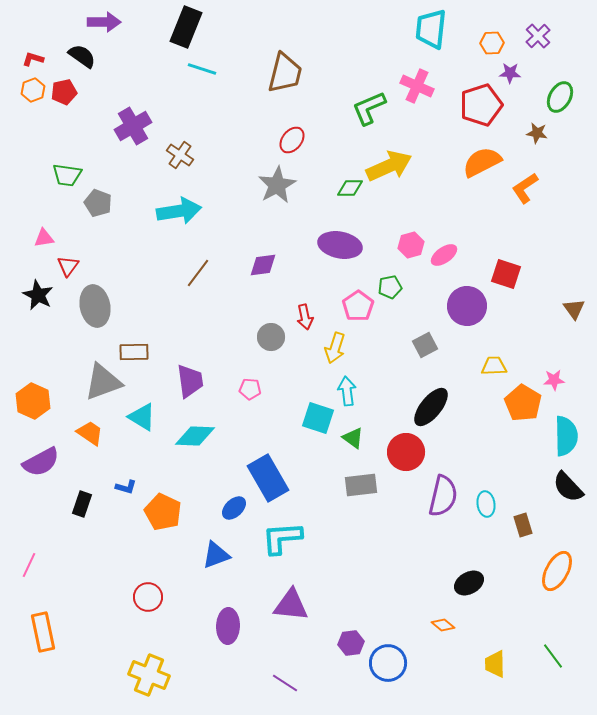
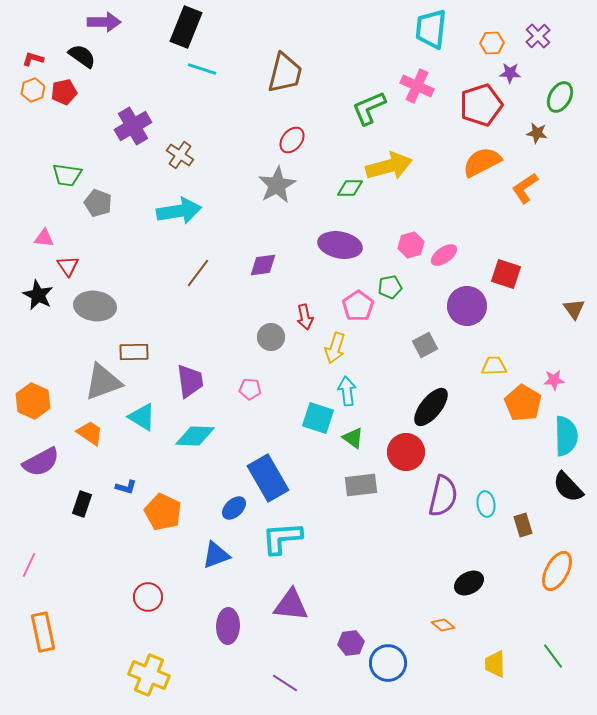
yellow arrow at (389, 166): rotated 9 degrees clockwise
pink triangle at (44, 238): rotated 15 degrees clockwise
red triangle at (68, 266): rotated 10 degrees counterclockwise
gray ellipse at (95, 306): rotated 72 degrees counterclockwise
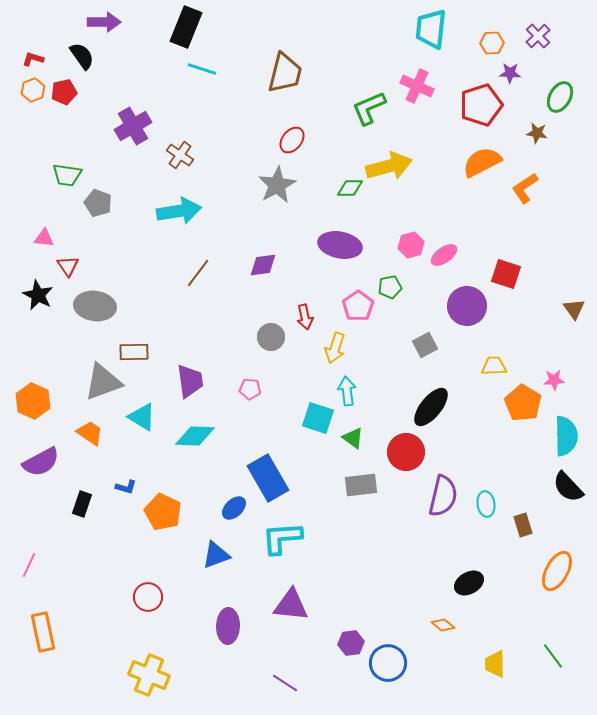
black semicircle at (82, 56): rotated 20 degrees clockwise
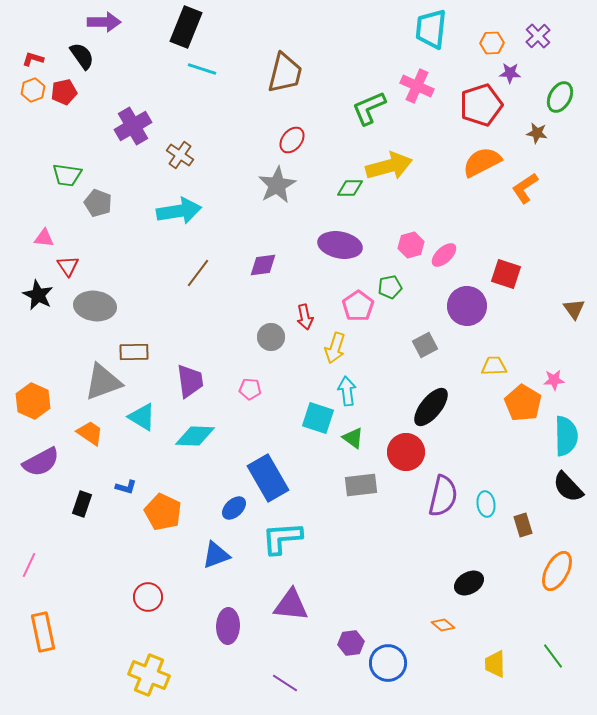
pink ellipse at (444, 255): rotated 8 degrees counterclockwise
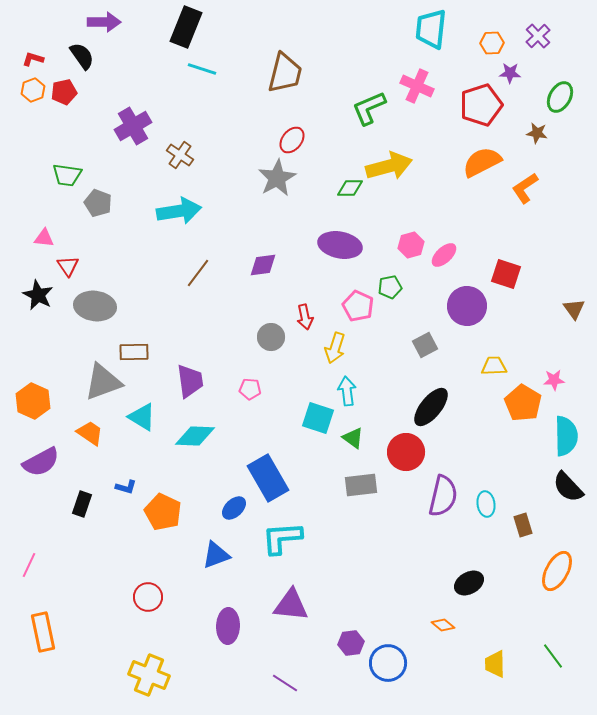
gray star at (277, 185): moved 7 px up
pink pentagon at (358, 306): rotated 12 degrees counterclockwise
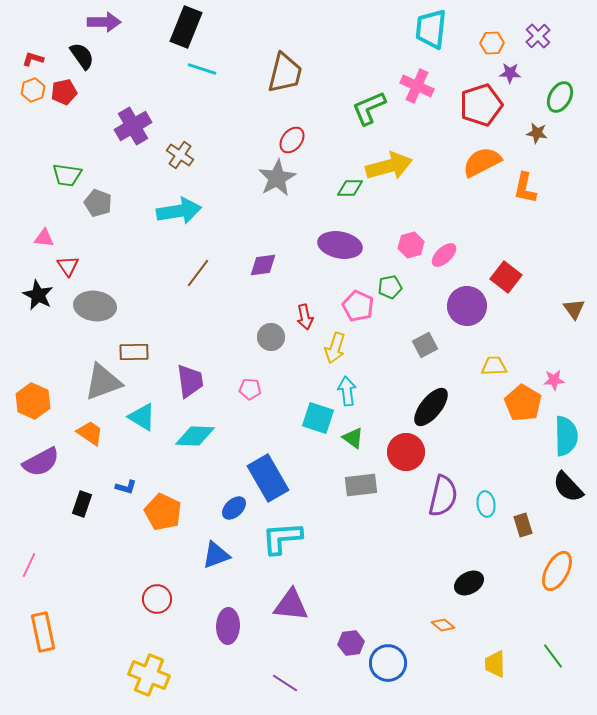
orange L-shape at (525, 188): rotated 44 degrees counterclockwise
red square at (506, 274): moved 3 px down; rotated 20 degrees clockwise
red circle at (148, 597): moved 9 px right, 2 px down
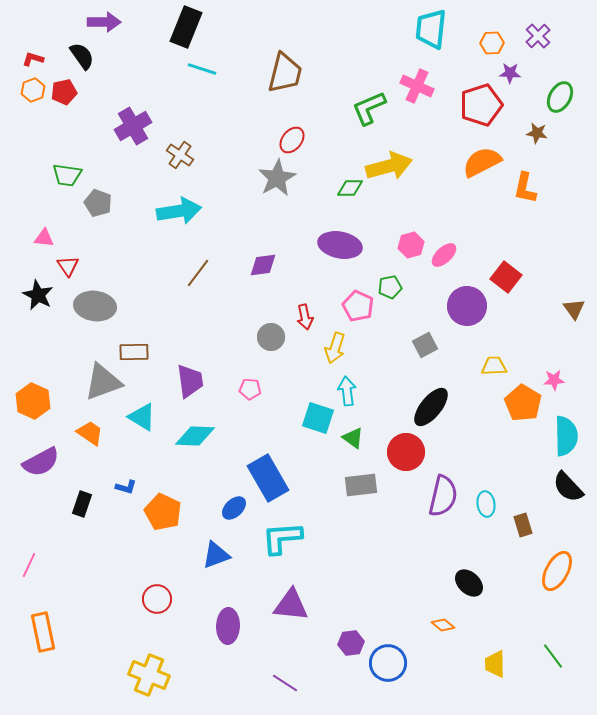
black ellipse at (469, 583): rotated 72 degrees clockwise
